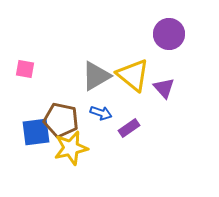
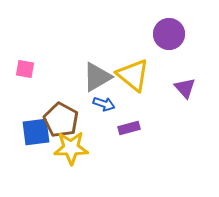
gray triangle: moved 1 px right, 1 px down
purple triangle: moved 21 px right
blue arrow: moved 3 px right, 9 px up
brown pentagon: rotated 16 degrees clockwise
purple rectangle: rotated 20 degrees clockwise
yellow star: rotated 12 degrees clockwise
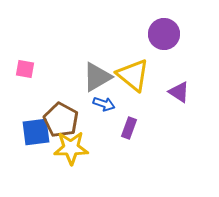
purple circle: moved 5 px left
purple triangle: moved 6 px left, 4 px down; rotated 15 degrees counterclockwise
purple rectangle: rotated 55 degrees counterclockwise
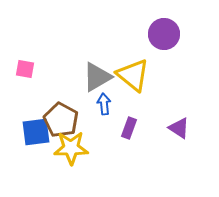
purple triangle: moved 36 px down
blue arrow: rotated 115 degrees counterclockwise
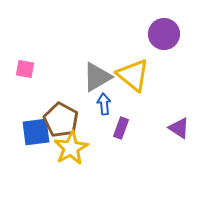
purple rectangle: moved 8 px left
yellow star: rotated 28 degrees counterclockwise
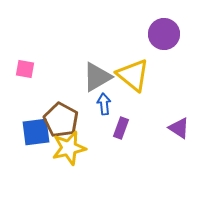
yellow star: moved 2 px left; rotated 16 degrees clockwise
